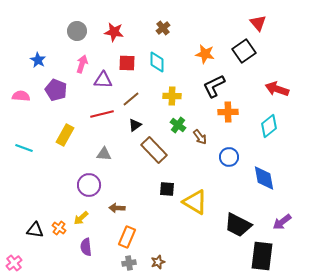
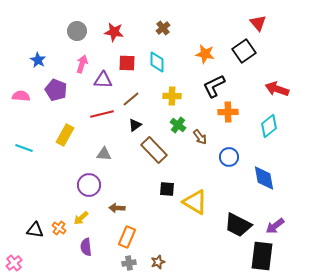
purple arrow at (282, 222): moved 7 px left, 4 px down
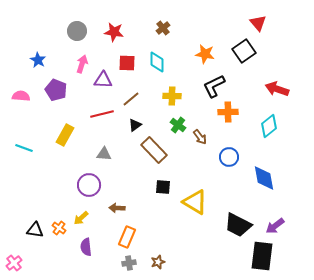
black square at (167, 189): moved 4 px left, 2 px up
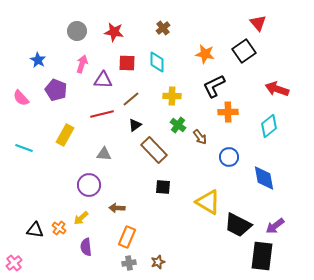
pink semicircle at (21, 96): moved 2 px down; rotated 138 degrees counterclockwise
yellow triangle at (195, 202): moved 13 px right
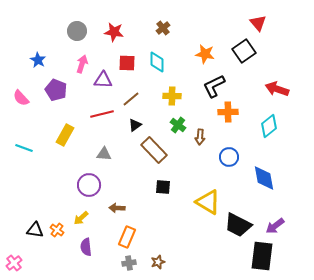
brown arrow at (200, 137): rotated 42 degrees clockwise
orange cross at (59, 228): moved 2 px left, 2 px down
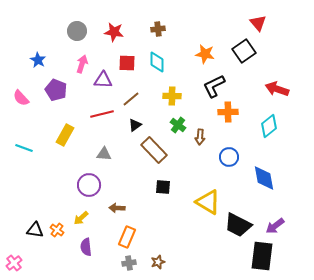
brown cross at (163, 28): moved 5 px left, 1 px down; rotated 32 degrees clockwise
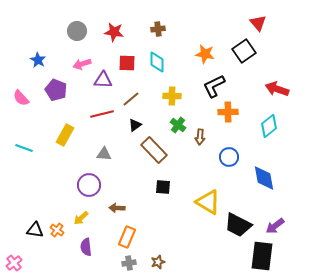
pink arrow at (82, 64): rotated 126 degrees counterclockwise
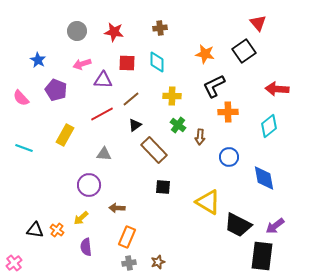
brown cross at (158, 29): moved 2 px right, 1 px up
red arrow at (277, 89): rotated 15 degrees counterclockwise
red line at (102, 114): rotated 15 degrees counterclockwise
